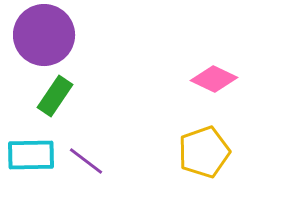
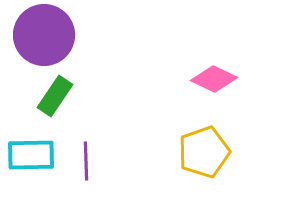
purple line: rotated 51 degrees clockwise
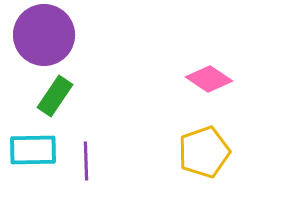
pink diamond: moved 5 px left; rotated 9 degrees clockwise
cyan rectangle: moved 2 px right, 5 px up
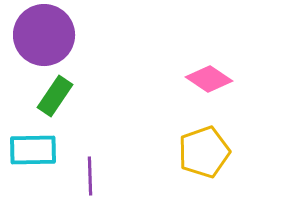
purple line: moved 4 px right, 15 px down
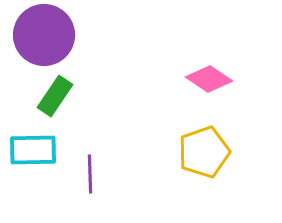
purple line: moved 2 px up
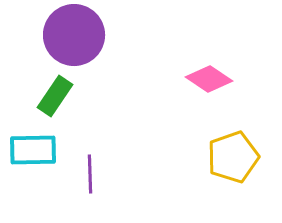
purple circle: moved 30 px right
yellow pentagon: moved 29 px right, 5 px down
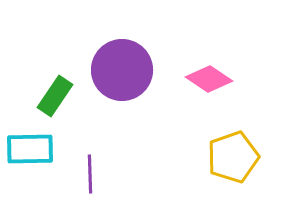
purple circle: moved 48 px right, 35 px down
cyan rectangle: moved 3 px left, 1 px up
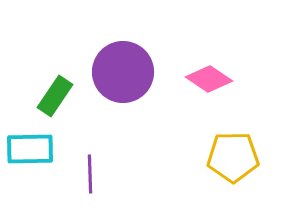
purple circle: moved 1 px right, 2 px down
yellow pentagon: rotated 18 degrees clockwise
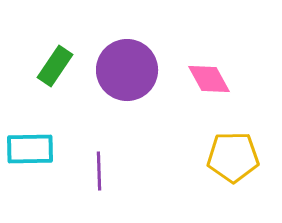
purple circle: moved 4 px right, 2 px up
pink diamond: rotated 27 degrees clockwise
green rectangle: moved 30 px up
purple line: moved 9 px right, 3 px up
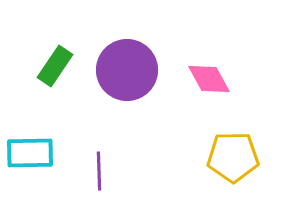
cyan rectangle: moved 4 px down
